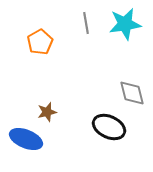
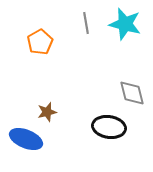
cyan star: rotated 24 degrees clockwise
black ellipse: rotated 16 degrees counterclockwise
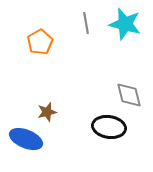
gray diamond: moved 3 px left, 2 px down
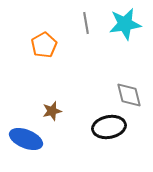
cyan star: rotated 24 degrees counterclockwise
orange pentagon: moved 4 px right, 3 px down
brown star: moved 5 px right, 1 px up
black ellipse: rotated 20 degrees counterclockwise
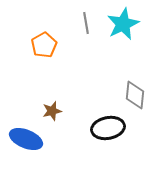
cyan star: moved 2 px left; rotated 16 degrees counterclockwise
gray diamond: moved 6 px right; rotated 20 degrees clockwise
black ellipse: moved 1 px left, 1 px down
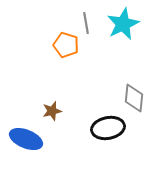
orange pentagon: moved 22 px right; rotated 25 degrees counterclockwise
gray diamond: moved 1 px left, 3 px down
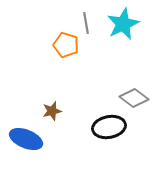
gray diamond: rotated 60 degrees counterclockwise
black ellipse: moved 1 px right, 1 px up
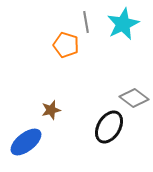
gray line: moved 1 px up
brown star: moved 1 px left, 1 px up
black ellipse: rotated 48 degrees counterclockwise
blue ellipse: moved 3 px down; rotated 60 degrees counterclockwise
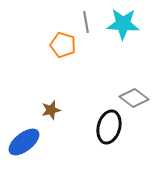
cyan star: rotated 28 degrees clockwise
orange pentagon: moved 3 px left
black ellipse: rotated 16 degrees counterclockwise
blue ellipse: moved 2 px left
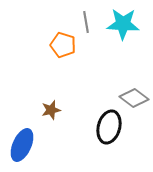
blue ellipse: moved 2 px left, 3 px down; rotated 28 degrees counterclockwise
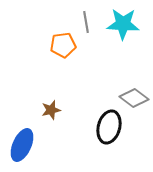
orange pentagon: rotated 25 degrees counterclockwise
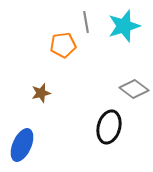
cyan star: moved 1 px right, 2 px down; rotated 20 degrees counterclockwise
gray diamond: moved 9 px up
brown star: moved 10 px left, 17 px up
